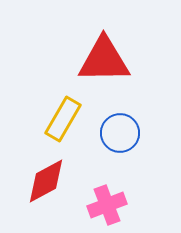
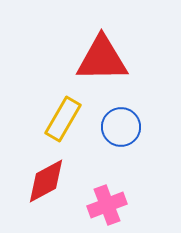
red triangle: moved 2 px left, 1 px up
blue circle: moved 1 px right, 6 px up
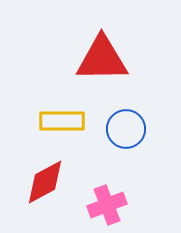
yellow rectangle: moved 1 px left, 2 px down; rotated 60 degrees clockwise
blue circle: moved 5 px right, 2 px down
red diamond: moved 1 px left, 1 px down
